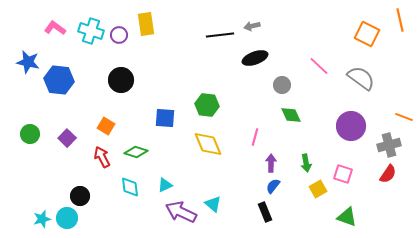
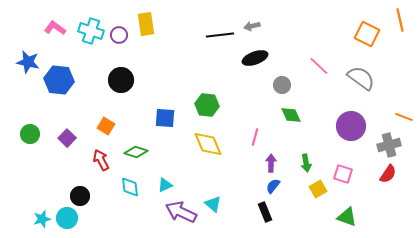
red arrow at (102, 157): moved 1 px left, 3 px down
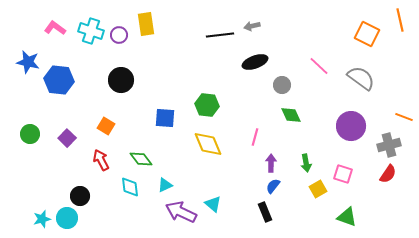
black ellipse at (255, 58): moved 4 px down
green diamond at (136, 152): moved 5 px right, 7 px down; rotated 35 degrees clockwise
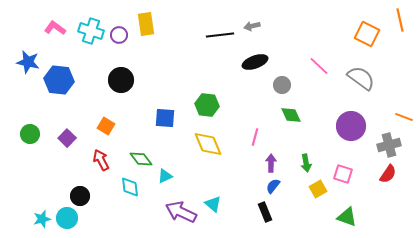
cyan triangle at (165, 185): moved 9 px up
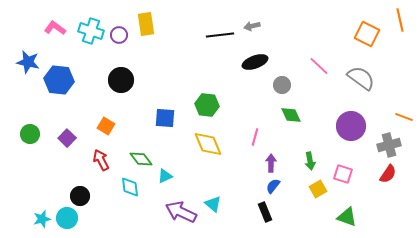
green arrow at (306, 163): moved 4 px right, 2 px up
